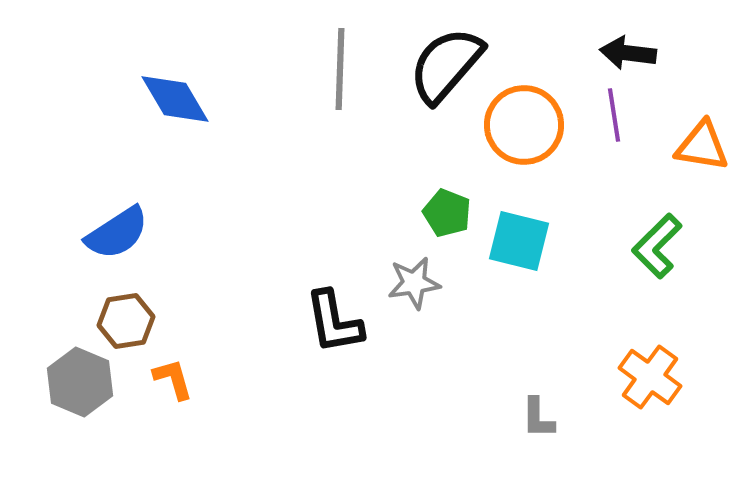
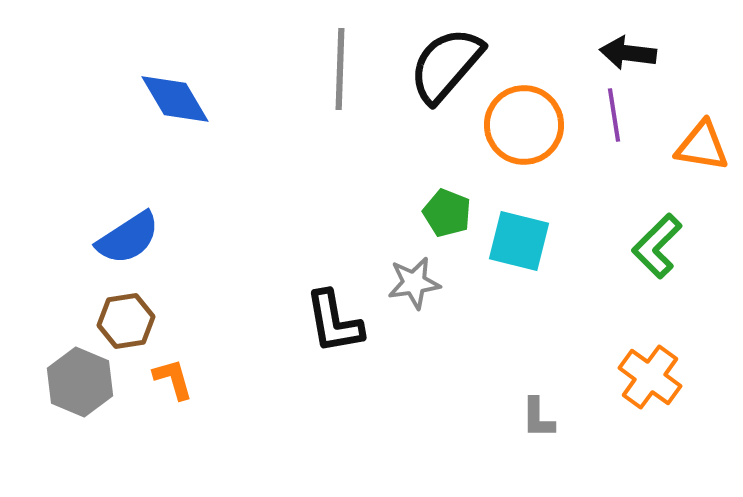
blue semicircle: moved 11 px right, 5 px down
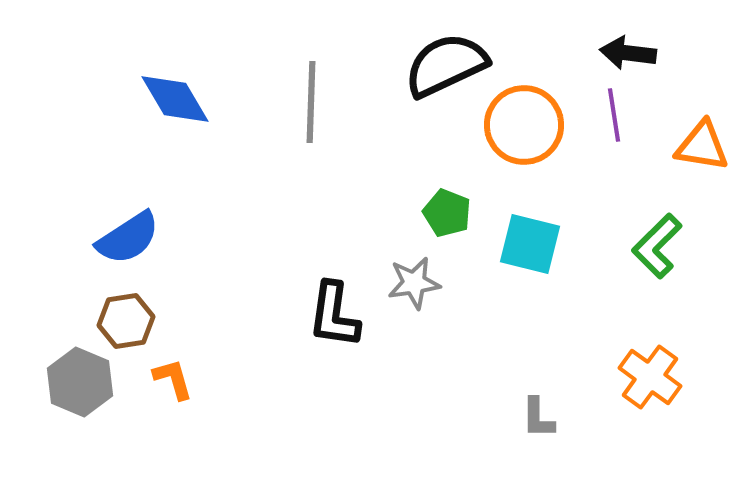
black semicircle: rotated 24 degrees clockwise
gray line: moved 29 px left, 33 px down
cyan square: moved 11 px right, 3 px down
black L-shape: moved 7 px up; rotated 18 degrees clockwise
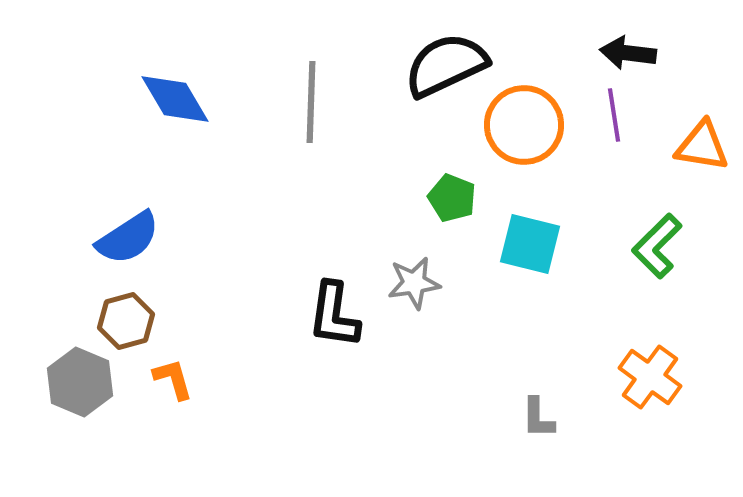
green pentagon: moved 5 px right, 15 px up
brown hexagon: rotated 6 degrees counterclockwise
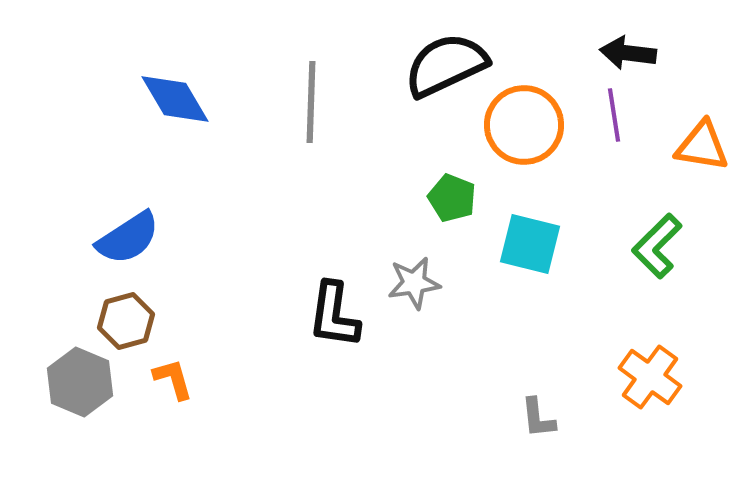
gray L-shape: rotated 6 degrees counterclockwise
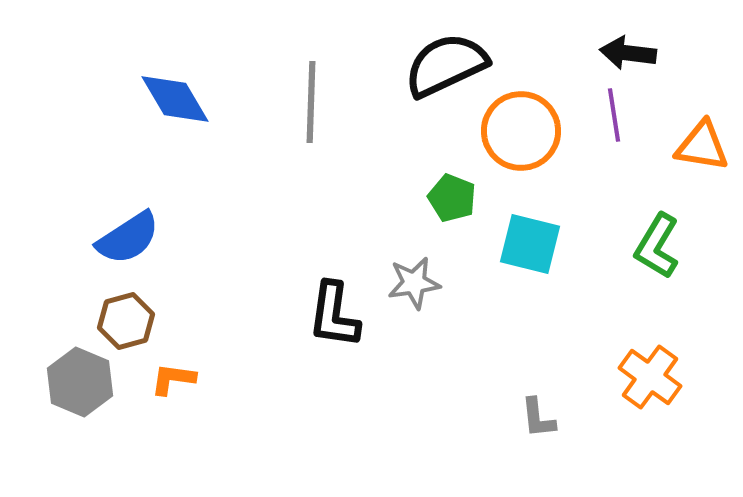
orange circle: moved 3 px left, 6 px down
green L-shape: rotated 14 degrees counterclockwise
orange L-shape: rotated 66 degrees counterclockwise
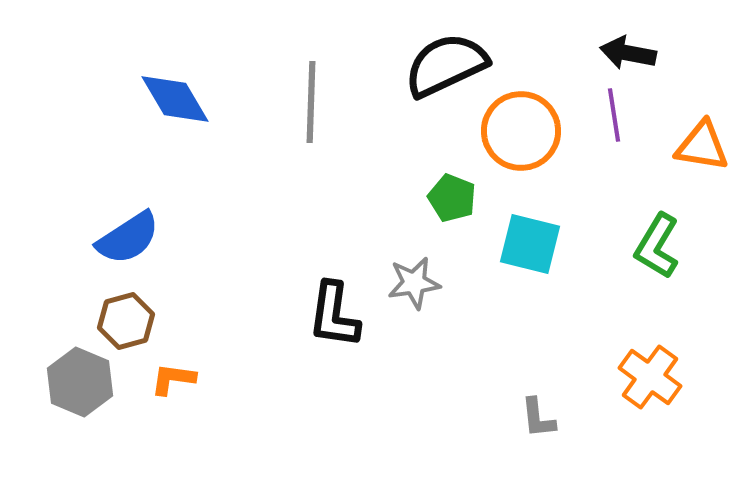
black arrow: rotated 4 degrees clockwise
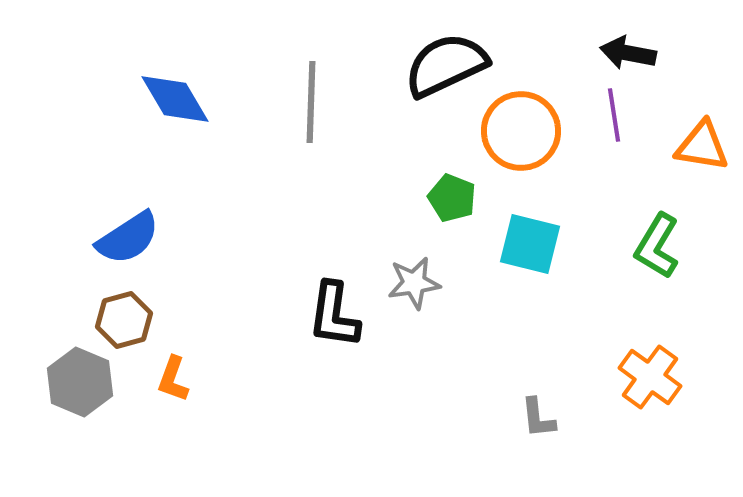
brown hexagon: moved 2 px left, 1 px up
orange L-shape: rotated 78 degrees counterclockwise
